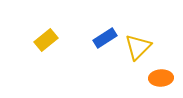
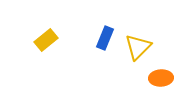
blue rectangle: rotated 35 degrees counterclockwise
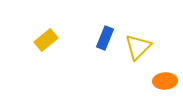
orange ellipse: moved 4 px right, 3 px down
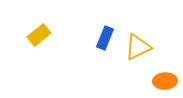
yellow rectangle: moved 7 px left, 5 px up
yellow triangle: rotated 20 degrees clockwise
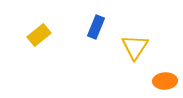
blue rectangle: moved 9 px left, 11 px up
yellow triangle: moved 3 px left; rotated 32 degrees counterclockwise
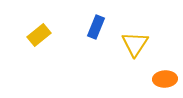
yellow triangle: moved 3 px up
orange ellipse: moved 2 px up
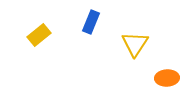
blue rectangle: moved 5 px left, 5 px up
orange ellipse: moved 2 px right, 1 px up
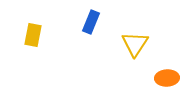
yellow rectangle: moved 6 px left; rotated 40 degrees counterclockwise
